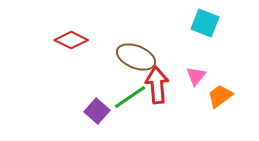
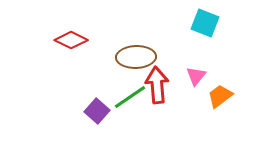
brown ellipse: rotated 24 degrees counterclockwise
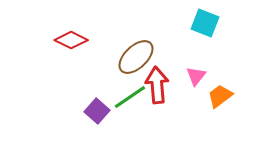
brown ellipse: rotated 42 degrees counterclockwise
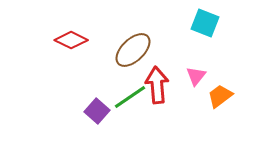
brown ellipse: moved 3 px left, 7 px up
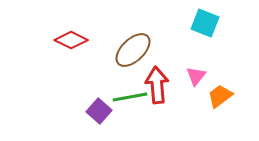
green line: rotated 24 degrees clockwise
purple square: moved 2 px right
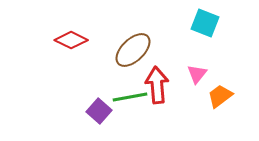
pink triangle: moved 1 px right, 2 px up
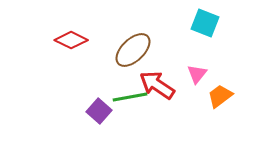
red arrow: rotated 51 degrees counterclockwise
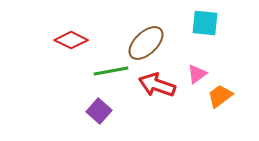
cyan square: rotated 16 degrees counterclockwise
brown ellipse: moved 13 px right, 7 px up
pink triangle: rotated 15 degrees clockwise
red arrow: rotated 15 degrees counterclockwise
green line: moved 19 px left, 26 px up
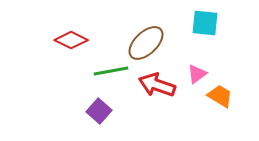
orange trapezoid: rotated 68 degrees clockwise
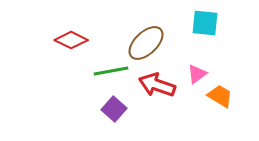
purple square: moved 15 px right, 2 px up
